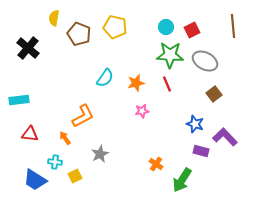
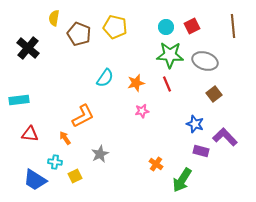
red square: moved 4 px up
gray ellipse: rotated 10 degrees counterclockwise
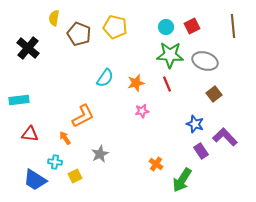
purple rectangle: rotated 42 degrees clockwise
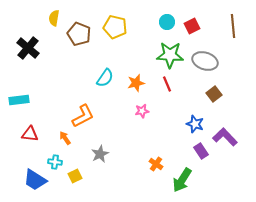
cyan circle: moved 1 px right, 5 px up
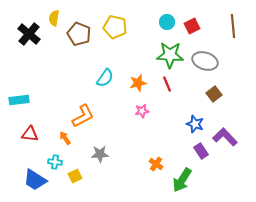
black cross: moved 1 px right, 14 px up
orange star: moved 2 px right
gray star: rotated 24 degrees clockwise
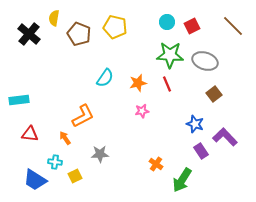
brown line: rotated 40 degrees counterclockwise
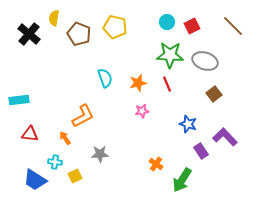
cyan semicircle: rotated 54 degrees counterclockwise
blue star: moved 7 px left
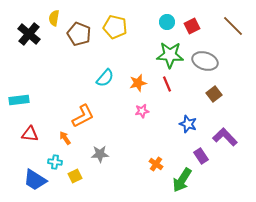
cyan semicircle: rotated 60 degrees clockwise
purple rectangle: moved 5 px down
